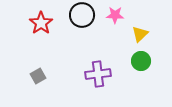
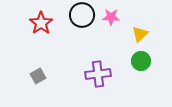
pink star: moved 4 px left, 2 px down
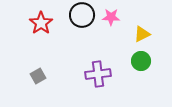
yellow triangle: moved 2 px right; rotated 18 degrees clockwise
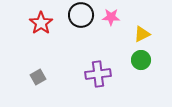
black circle: moved 1 px left
green circle: moved 1 px up
gray square: moved 1 px down
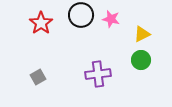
pink star: moved 2 px down; rotated 12 degrees clockwise
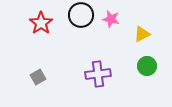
green circle: moved 6 px right, 6 px down
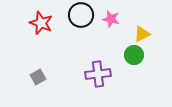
red star: rotated 15 degrees counterclockwise
green circle: moved 13 px left, 11 px up
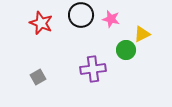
green circle: moved 8 px left, 5 px up
purple cross: moved 5 px left, 5 px up
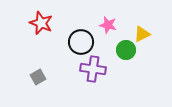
black circle: moved 27 px down
pink star: moved 3 px left, 6 px down
purple cross: rotated 15 degrees clockwise
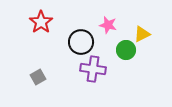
red star: moved 1 px up; rotated 15 degrees clockwise
